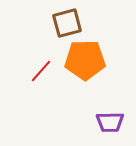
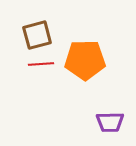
brown square: moved 30 px left, 12 px down
red line: moved 7 px up; rotated 45 degrees clockwise
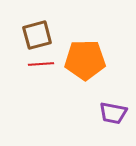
purple trapezoid: moved 3 px right, 9 px up; rotated 12 degrees clockwise
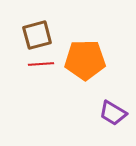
purple trapezoid: rotated 20 degrees clockwise
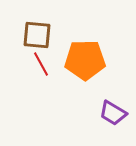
brown square: rotated 20 degrees clockwise
red line: rotated 65 degrees clockwise
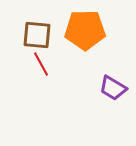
orange pentagon: moved 30 px up
purple trapezoid: moved 25 px up
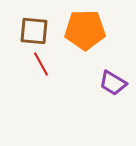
brown square: moved 3 px left, 4 px up
purple trapezoid: moved 5 px up
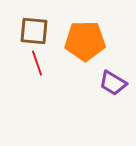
orange pentagon: moved 11 px down
red line: moved 4 px left, 1 px up; rotated 10 degrees clockwise
